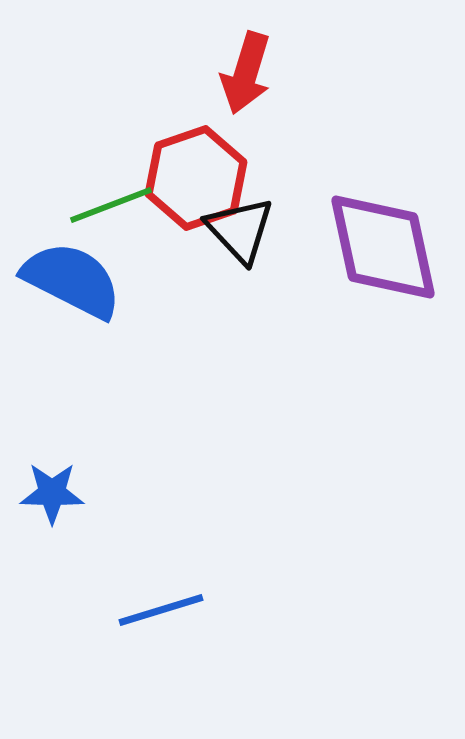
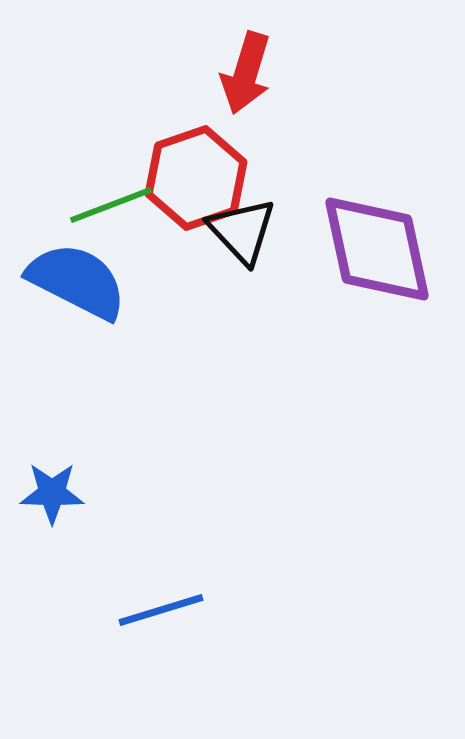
black triangle: moved 2 px right, 1 px down
purple diamond: moved 6 px left, 2 px down
blue semicircle: moved 5 px right, 1 px down
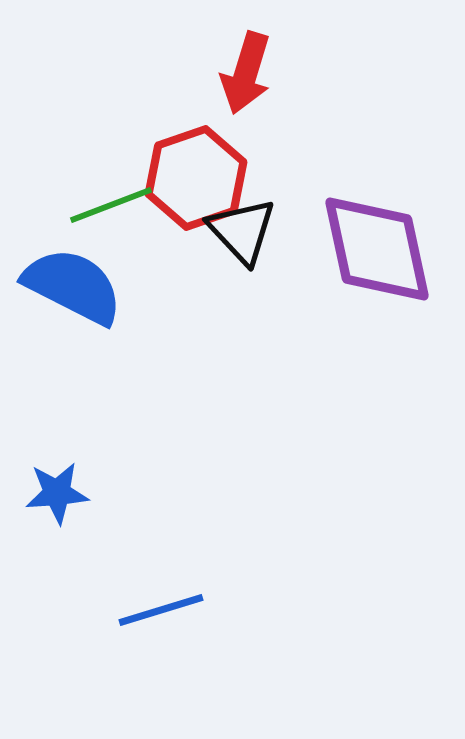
blue semicircle: moved 4 px left, 5 px down
blue star: moved 5 px right; rotated 6 degrees counterclockwise
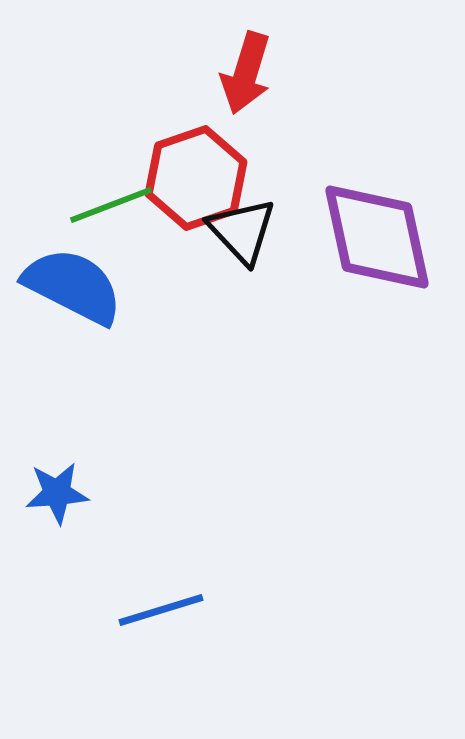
purple diamond: moved 12 px up
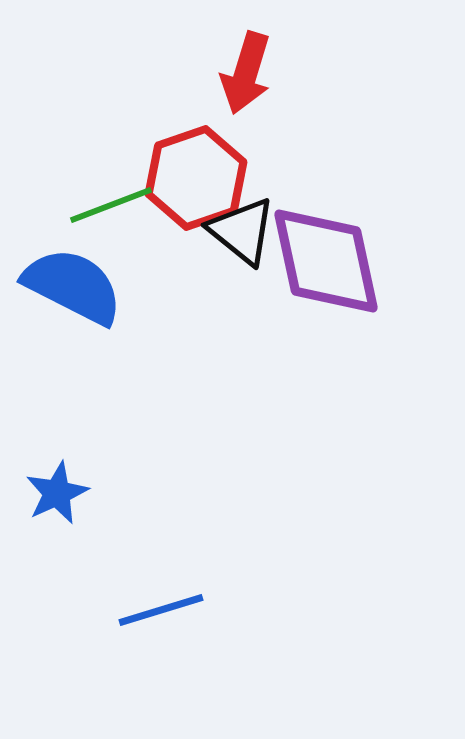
black triangle: rotated 8 degrees counterclockwise
purple diamond: moved 51 px left, 24 px down
blue star: rotated 20 degrees counterclockwise
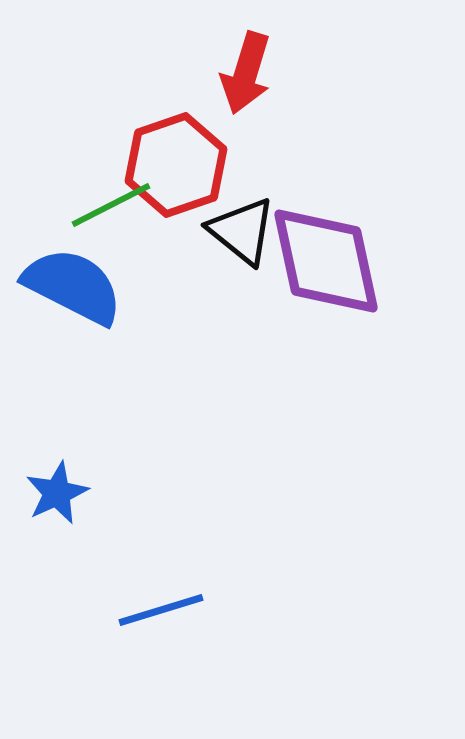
red hexagon: moved 20 px left, 13 px up
green line: rotated 6 degrees counterclockwise
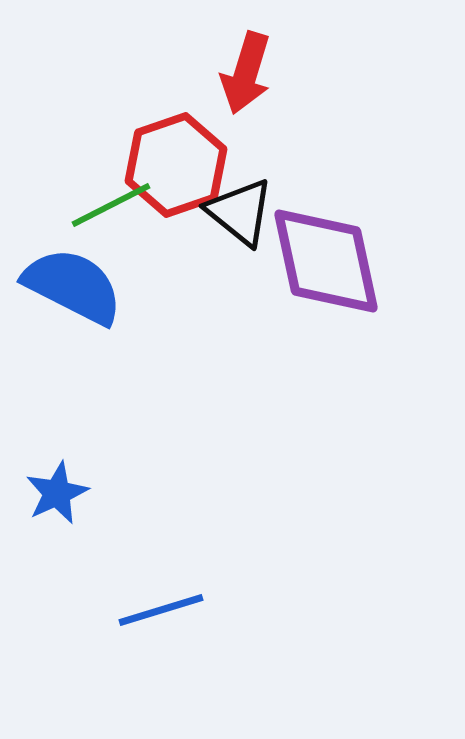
black triangle: moved 2 px left, 19 px up
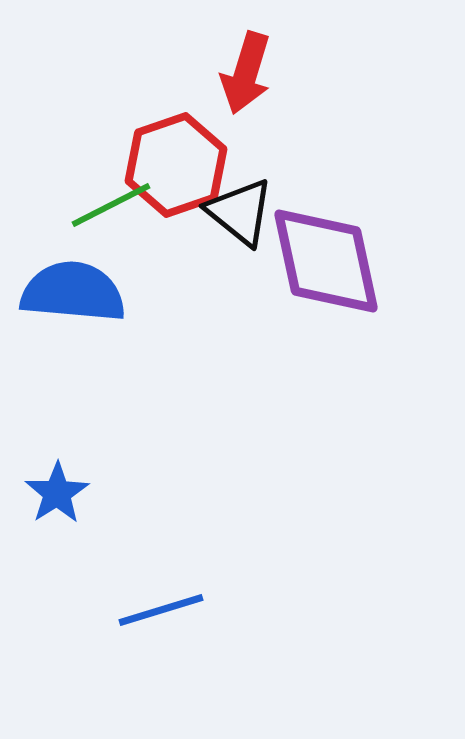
blue semicircle: moved 6 px down; rotated 22 degrees counterclockwise
blue star: rotated 8 degrees counterclockwise
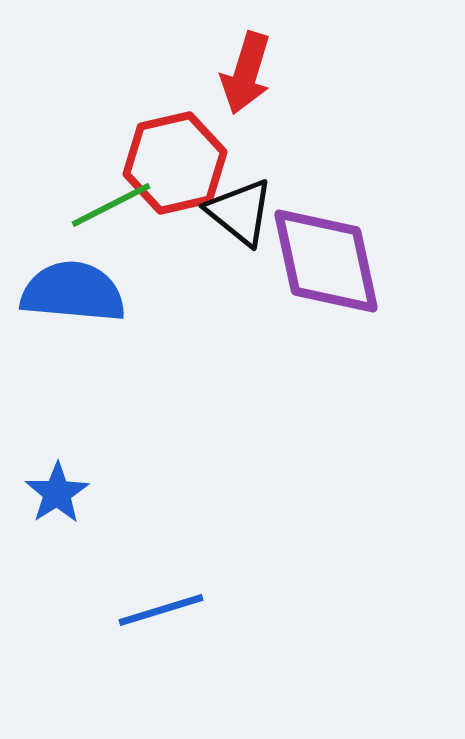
red hexagon: moved 1 px left, 2 px up; rotated 6 degrees clockwise
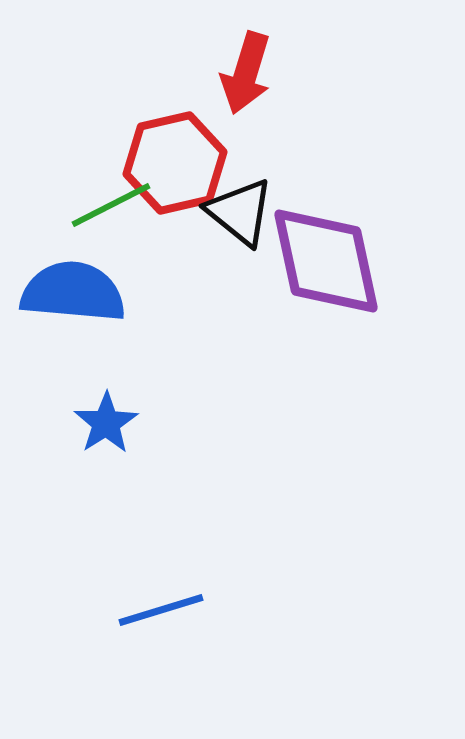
blue star: moved 49 px right, 70 px up
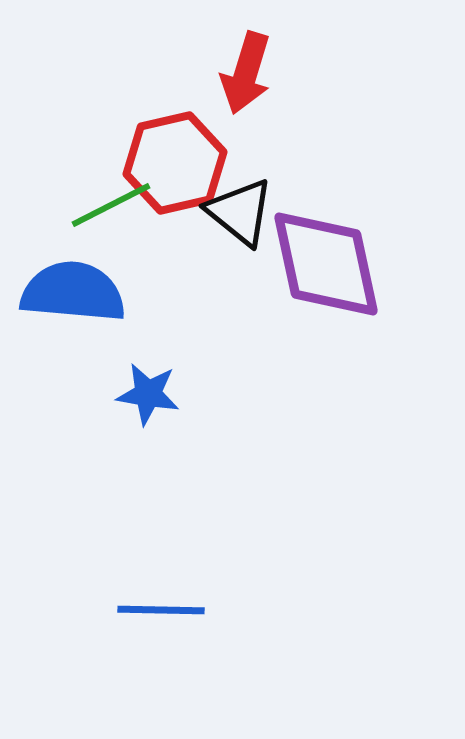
purple diamond: moved 3 px down
blue star: moved 42 px right, 29 px up; rotated 30 degrees counterclockwise
blue line: rotated 18 degrees clockwise
